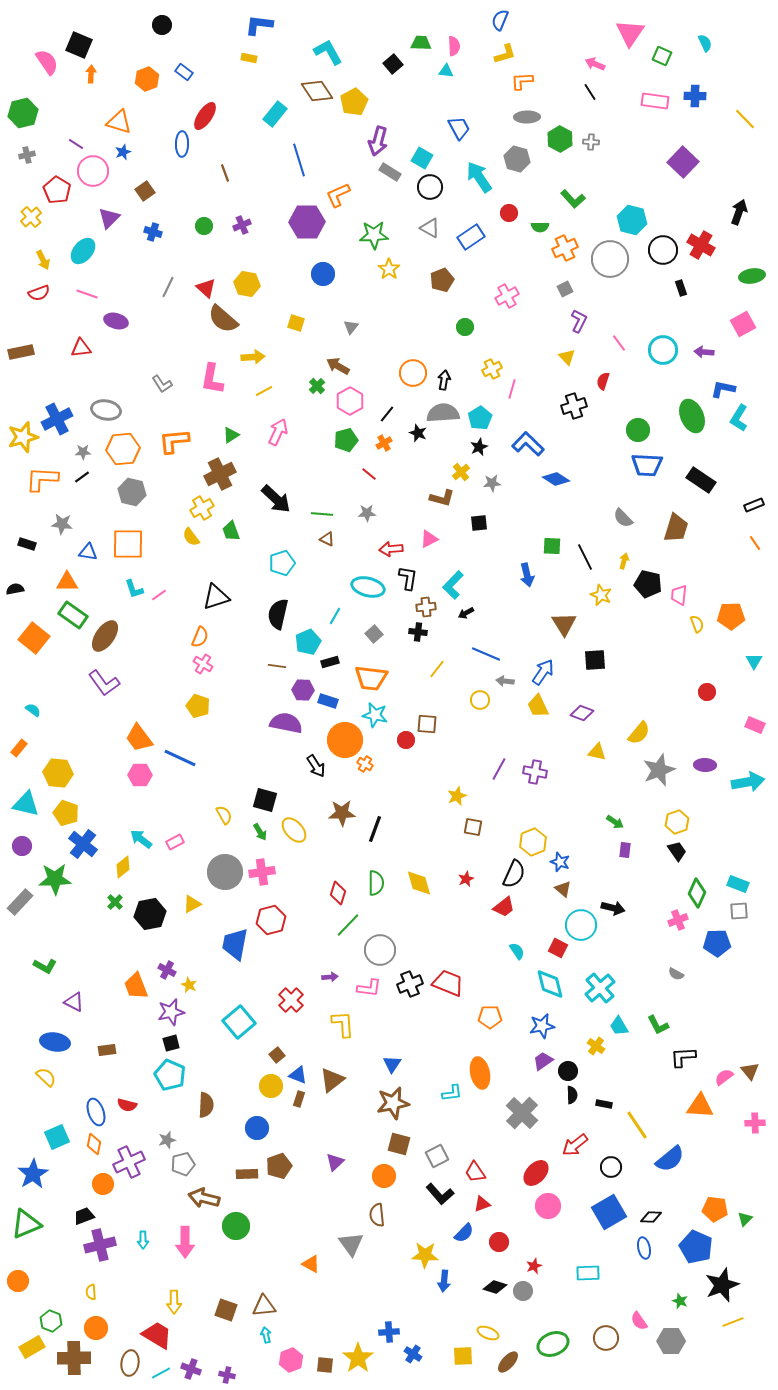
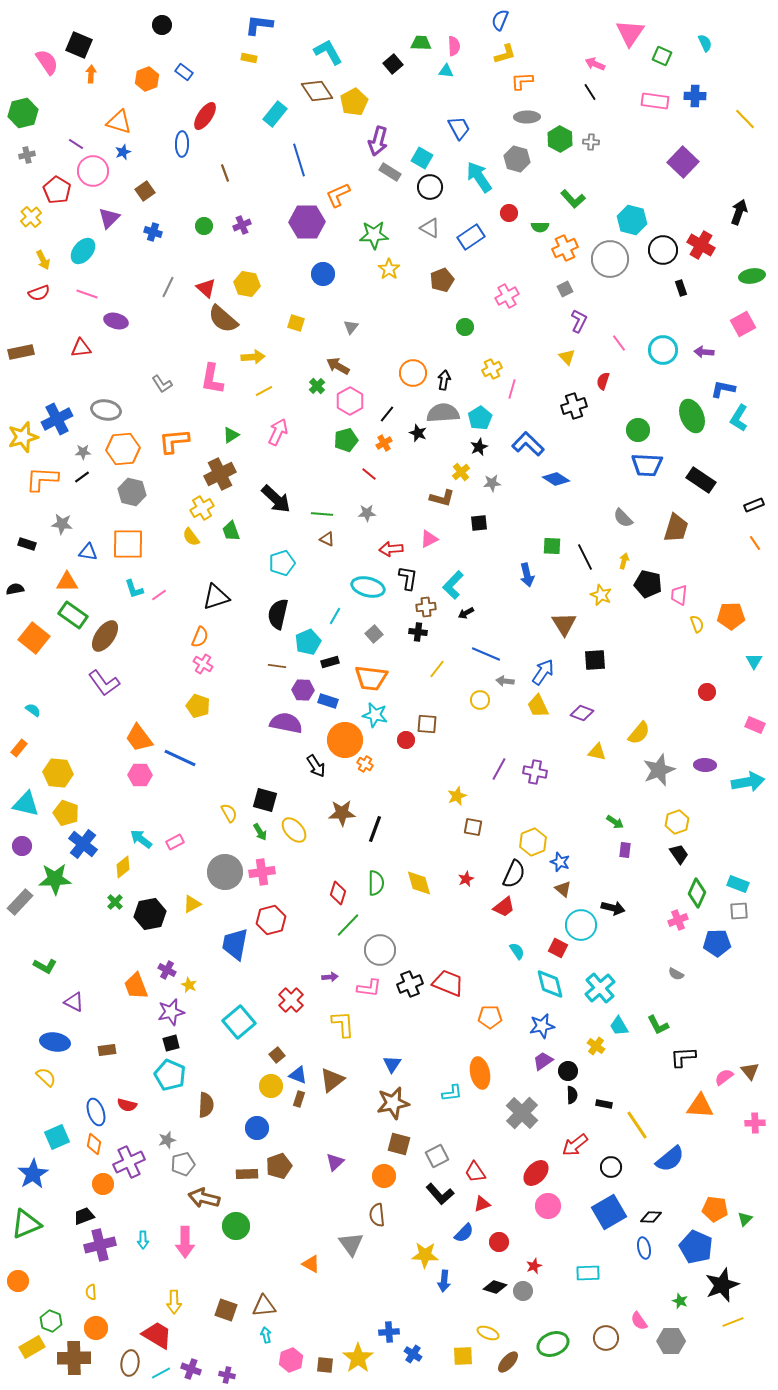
yellow semicircle at (224, 815): moved 5 px right, 2 px up
black trapezoid at (677, 851): moved 2 px right, 3 px down
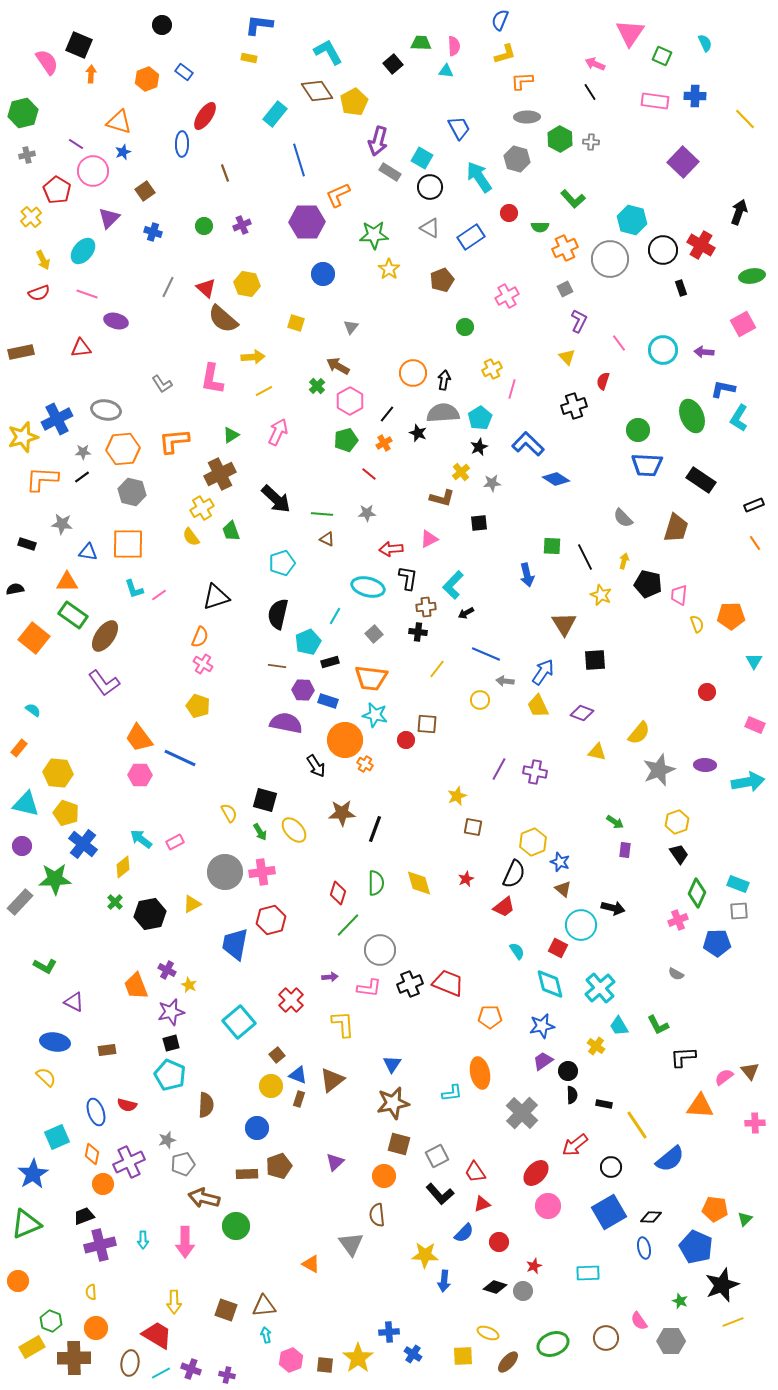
orange diamond at (94, 1144): moved 2 px left, 10 px down
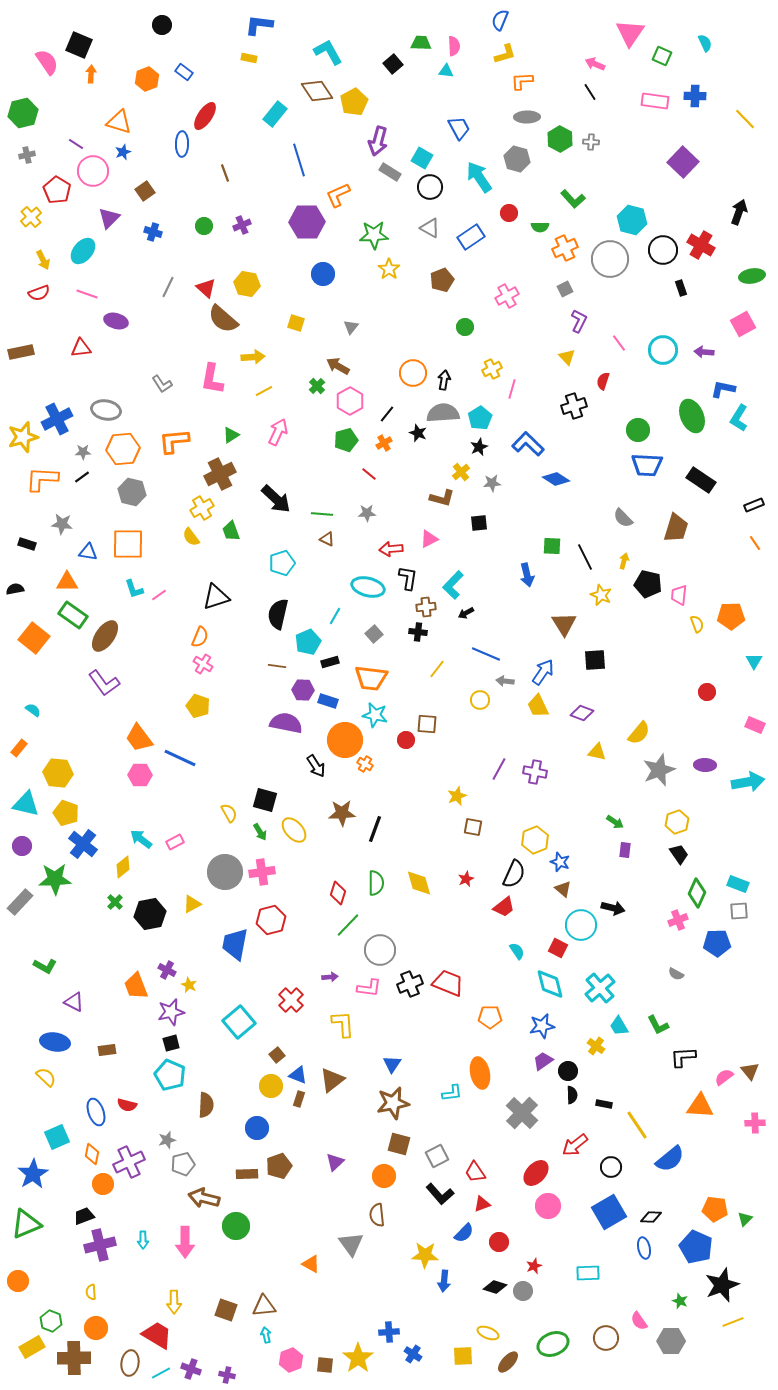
yellow hexagon at (533, 842): moved 2 px right, 2 px up
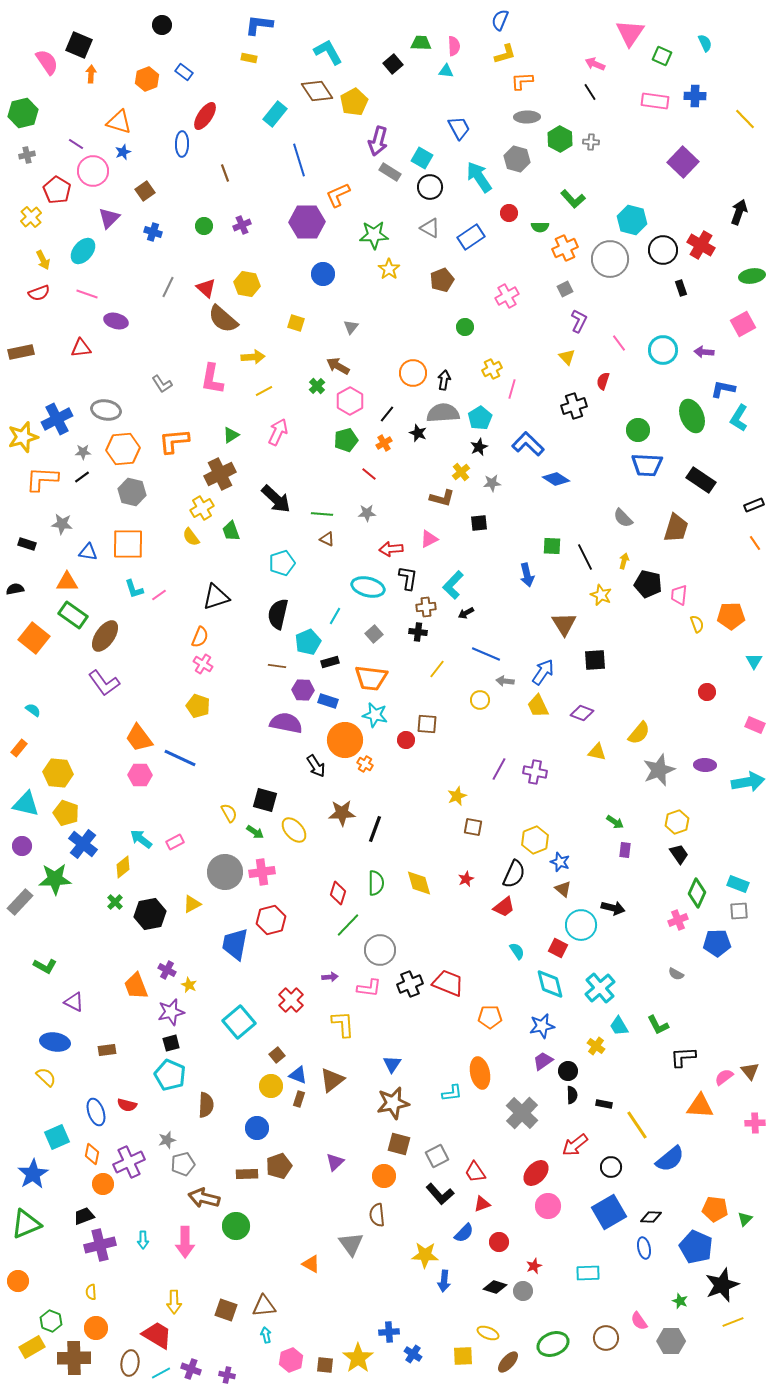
green arrow at (260, 832): moved 5 px left; rotated 24 degrees counterclockwise
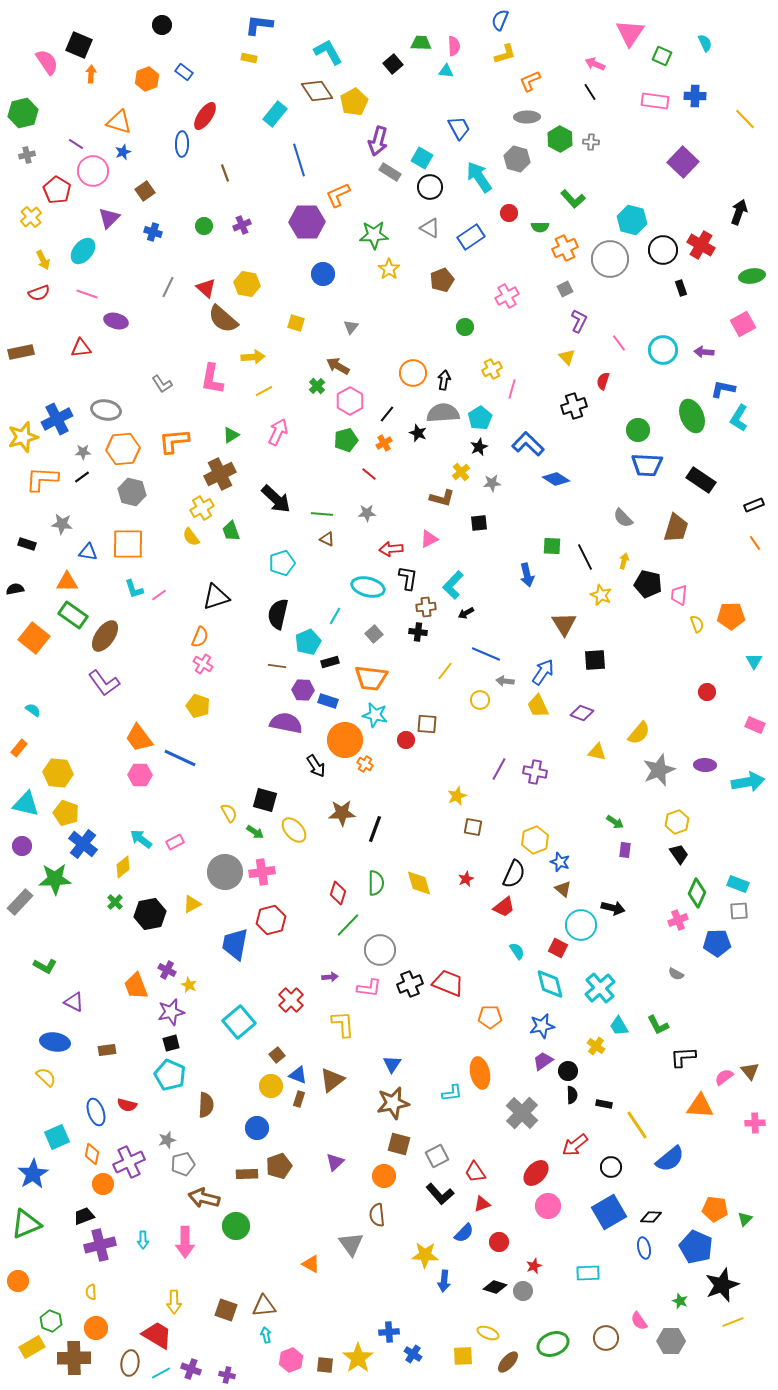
orange L-shape at (522, 81): moved 8 px right; rotated 20 degrees counterclockwise
yellow line at (437, 669): moved 8 px right, 2 px down
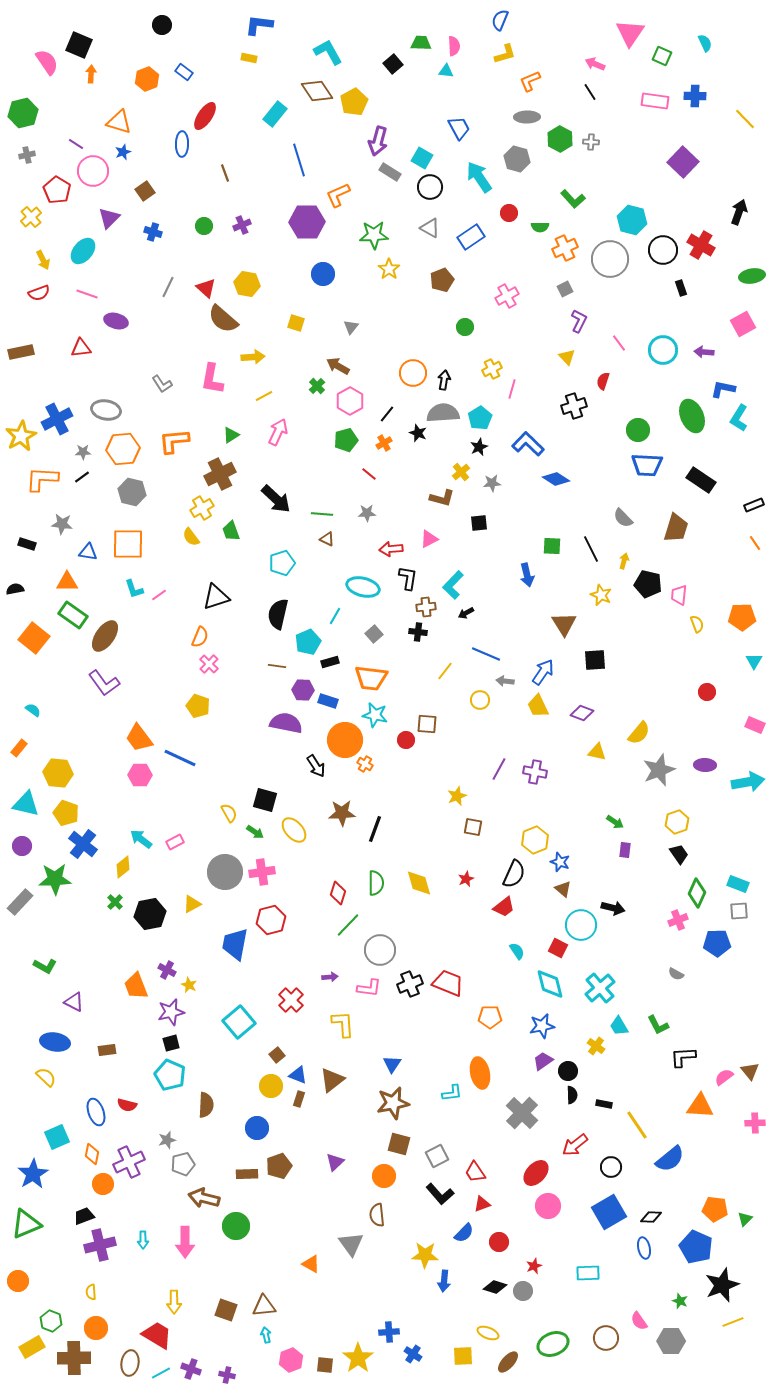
yellow line at (264, 391): moved 5 px down
yellow star at (23, 437): moved 2 px left, 1 px up; rotated 12 degrees counterclockwise
black line at (585, 557): moved 6 px right, 8 px up
cyan ellipse at (368, 587): moved 5 px left
orange pentagon at (731, 616): moved 11 px right, 1 px down
pink cross at (203, 664): moved 6 px right; rotated 12 degrees clockwise
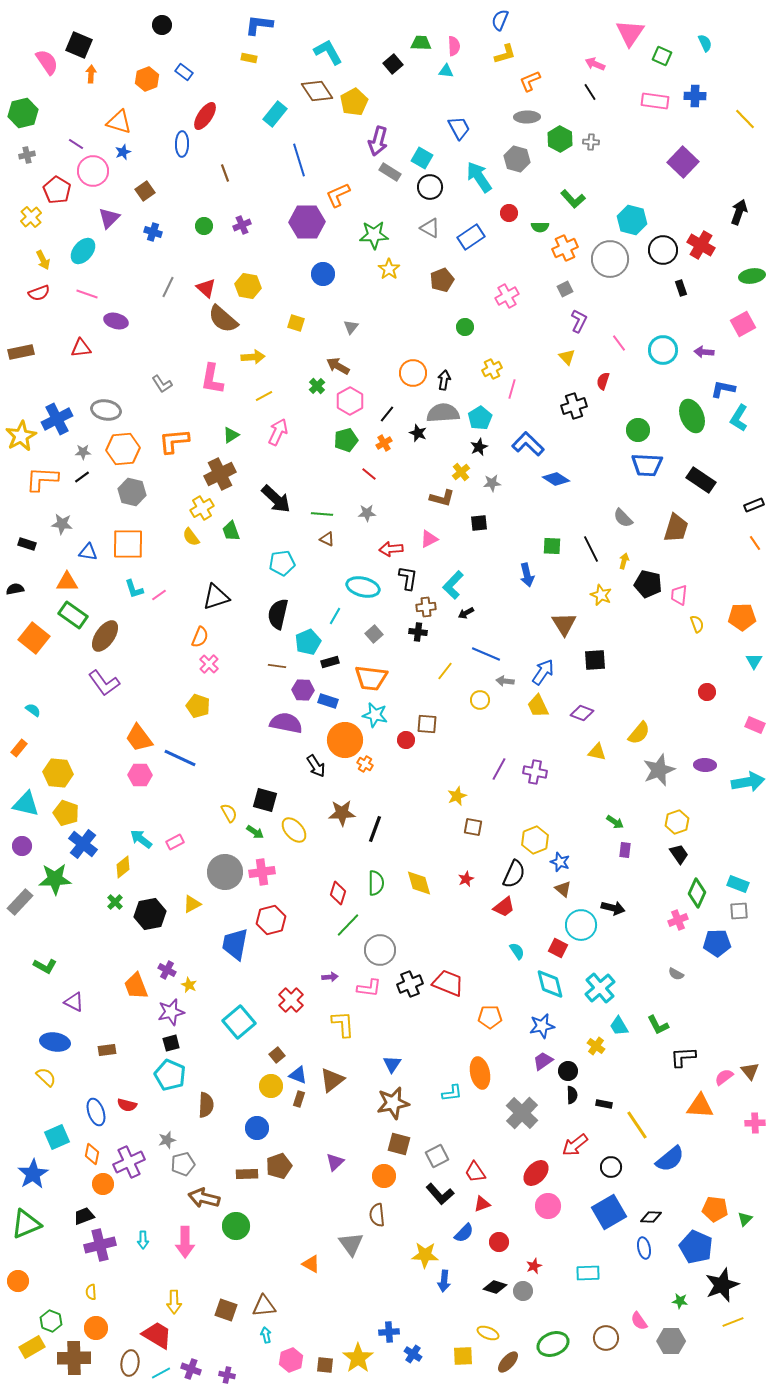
yellow hexagon at (247, 284): moved 1 px right, 2 px down
cyan pentagon at (282, 563): rotated 10 degrees clockwise
green star at (680, 1301): rotated 14 degrees counterclockwise
